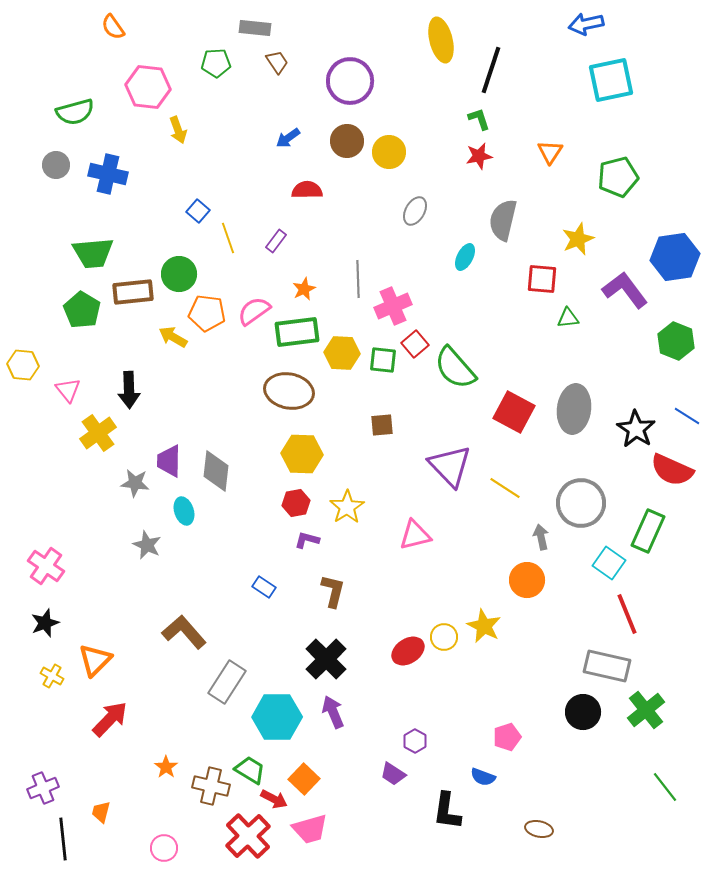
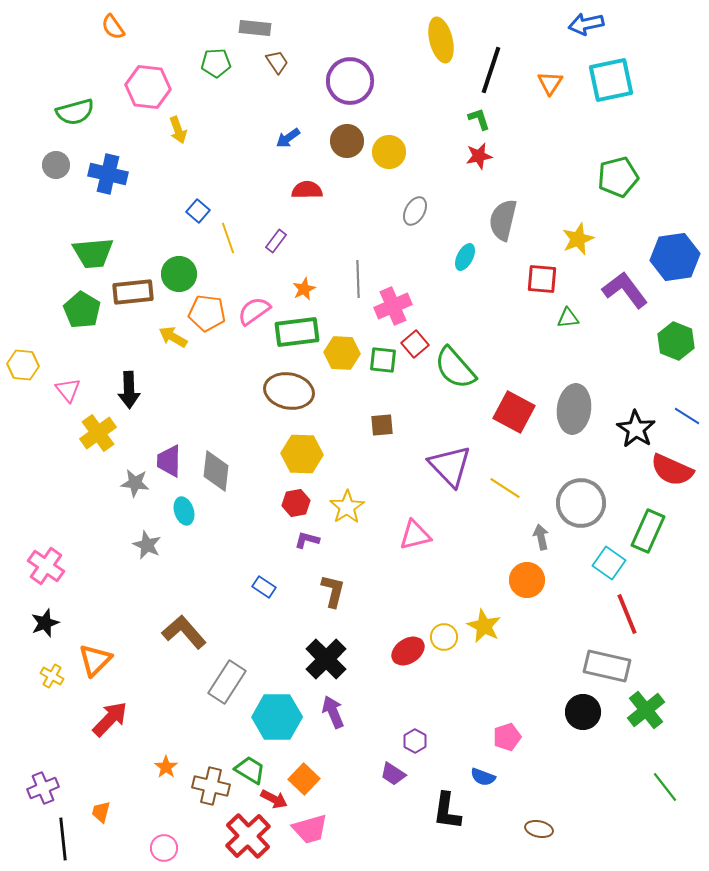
orange triangle at (550, 152): moved 69 px up
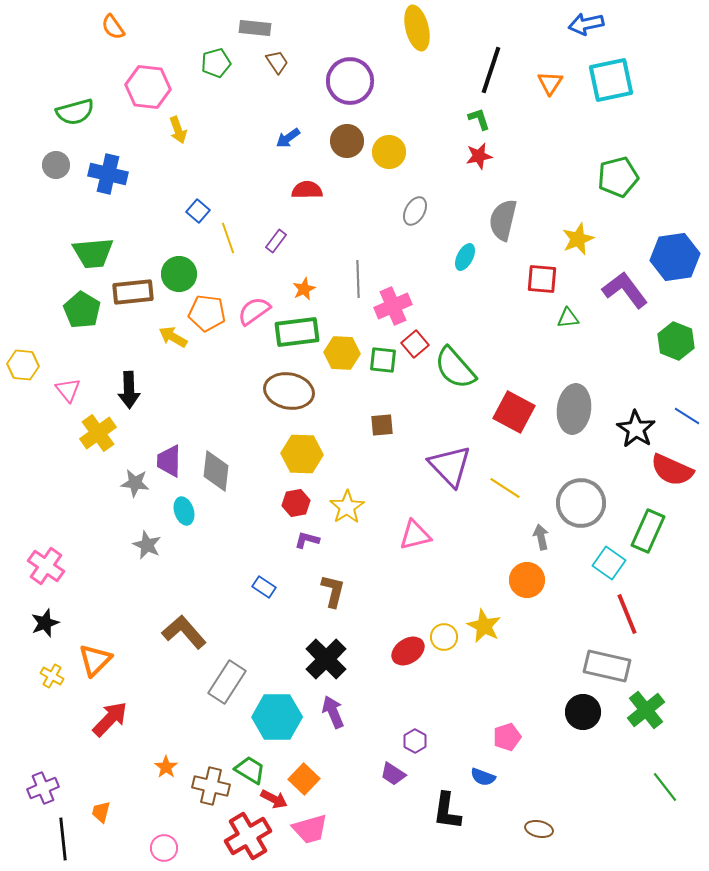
yellow ellipse at (441, 40): moved 24 px left, 12 px up
green pentagon at (216, 63): rotated 12 degrees counterclockwise
red cross at (248, 836): rotated 12 degrees clockwise
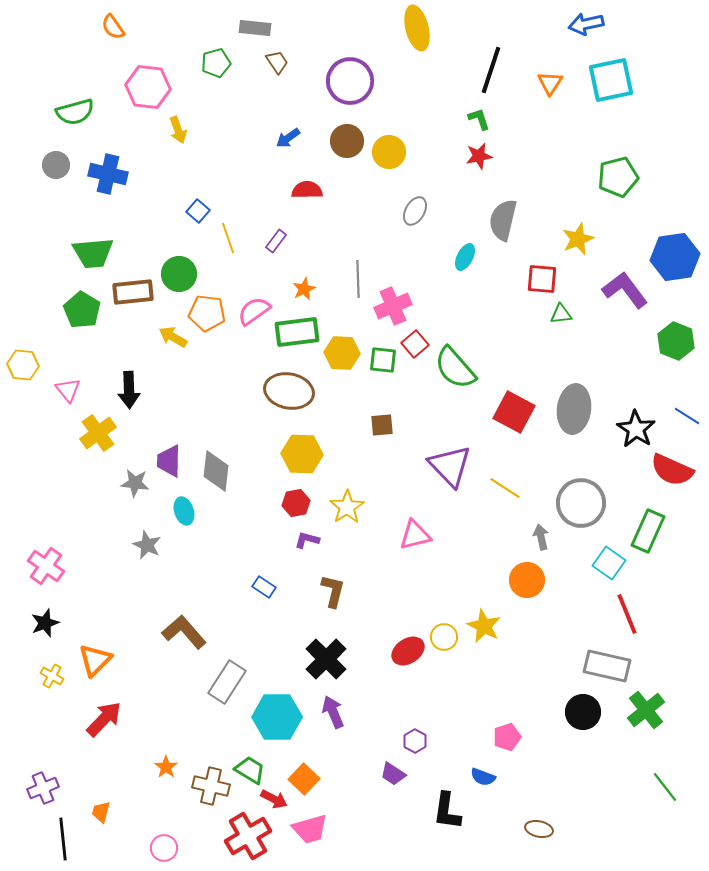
green triangle at (568, 318): moved 7 px left, 4 px up
red arrow at (110, 719): moved 6 px left
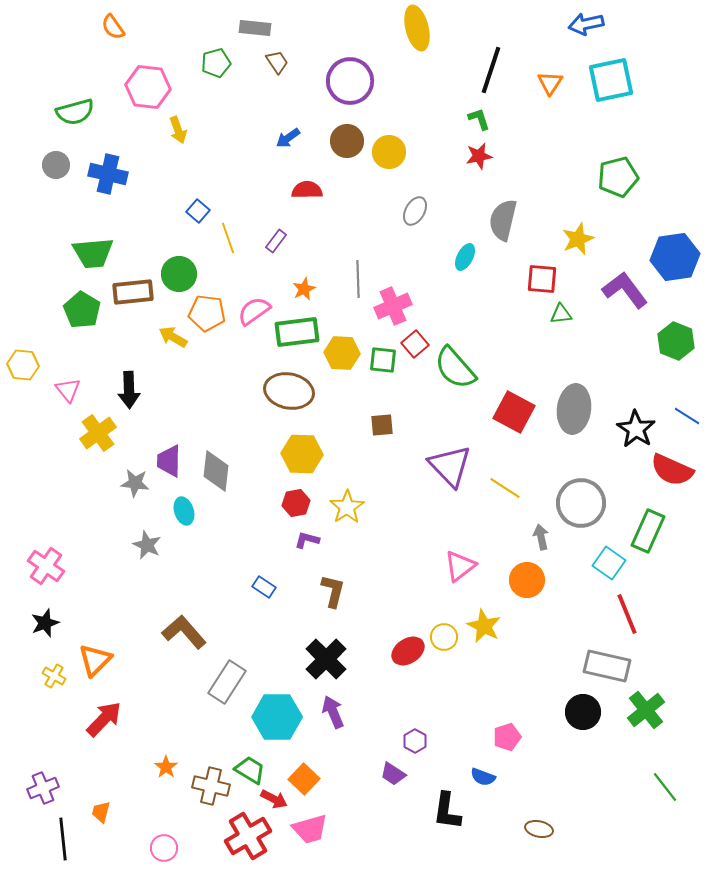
pink triangle at (415, 535): moved 45 px right, 31 px down; rotated 24 degrees counterclockwise
yellow cross at (52, 676): moved 2 px right
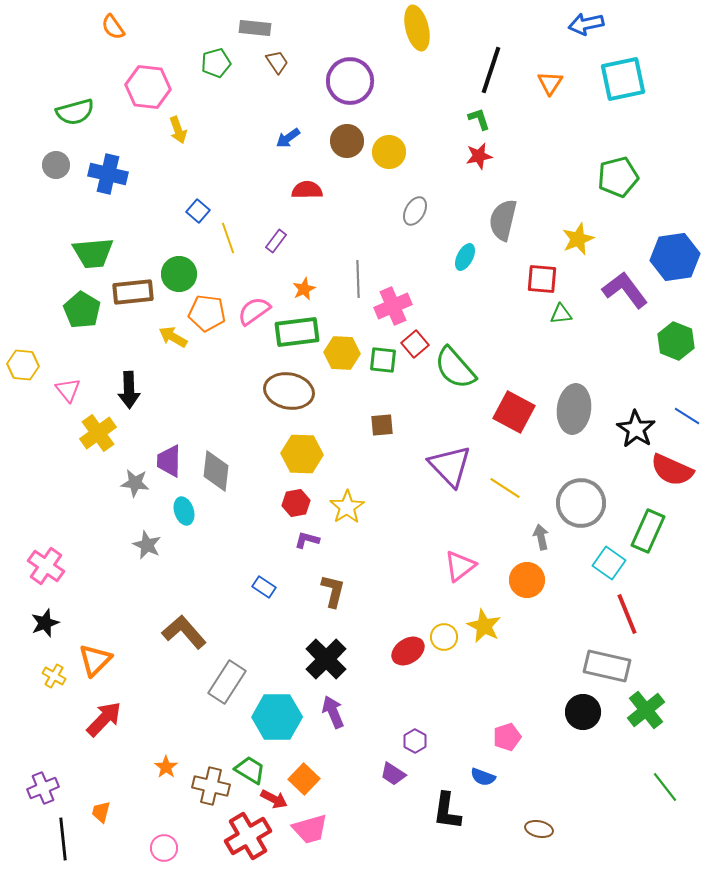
cyan square at (611, 80): moved 12 px right, 1 px up
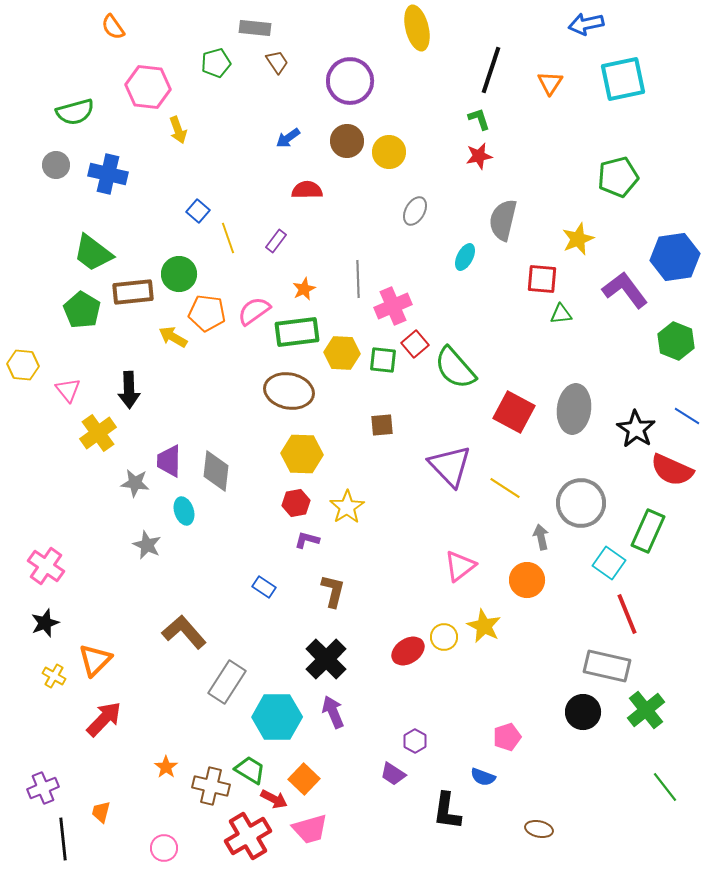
green trapezoid at (93, 253): rotated 42 degrees clockwise
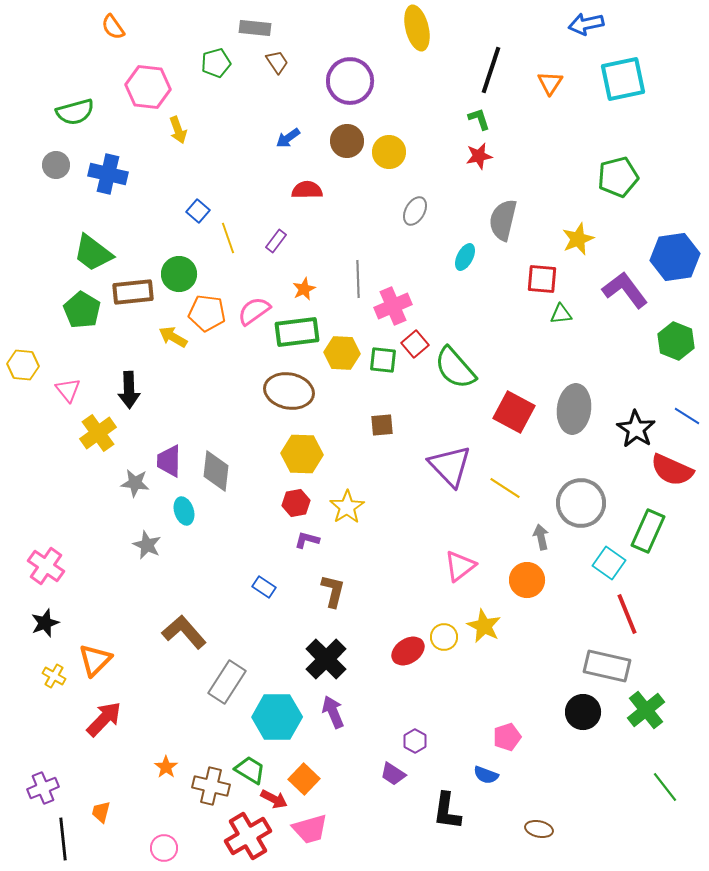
blue semicircle at (483, 777): moved 3 px right, 2 px up
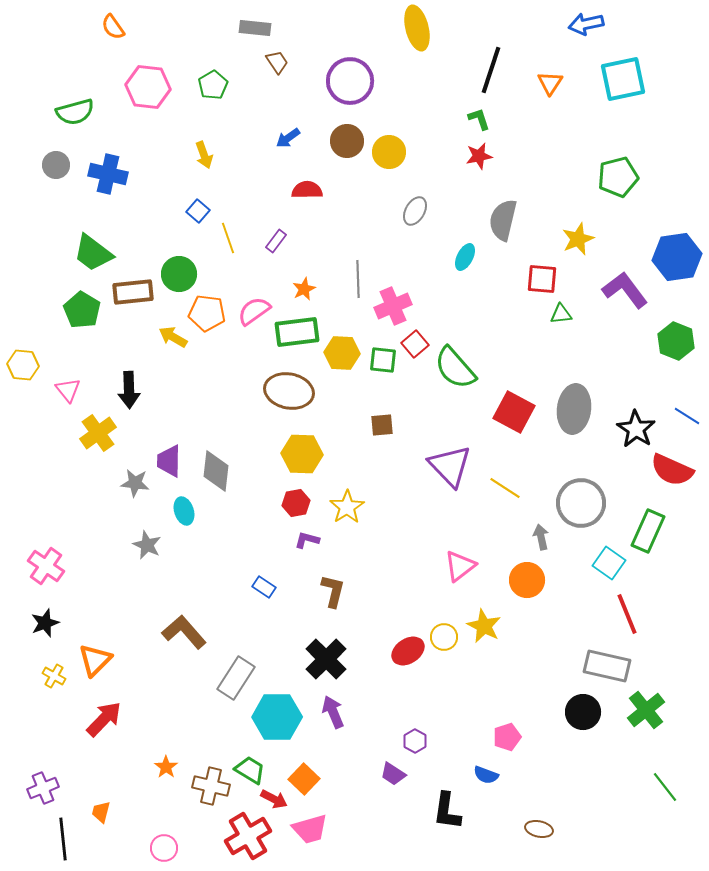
green pentagon at (216, 63): moved 3 px left, 22 px down; rotated 16 degrees counterclockwise
yellow arrow at (178, 130): moved 26 px right, 25 px down
blue hexagon at (675, 257): moved 2 px right
gray rectangle at (227, 682): moved 9 px right, 4 px up
